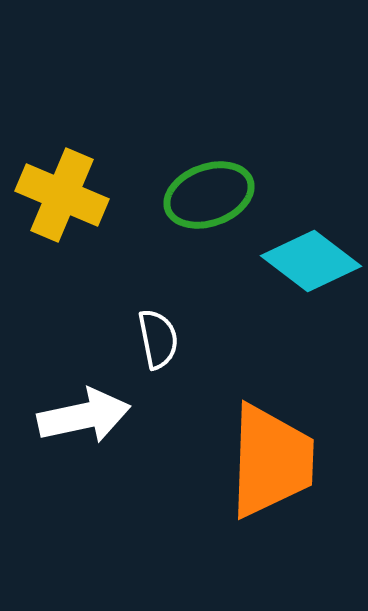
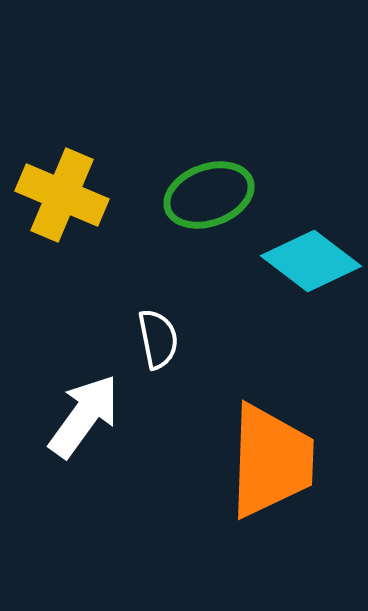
white arrow: rotated 42 degrees counterclockwise
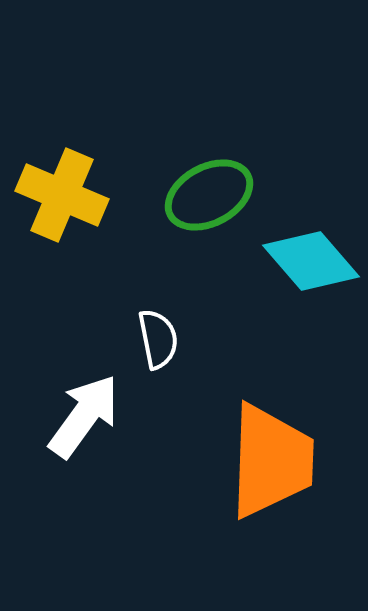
green ellipse: rotated 8 degrees counterclockwise
cyan diamond: rotated 12 degrees clockwise
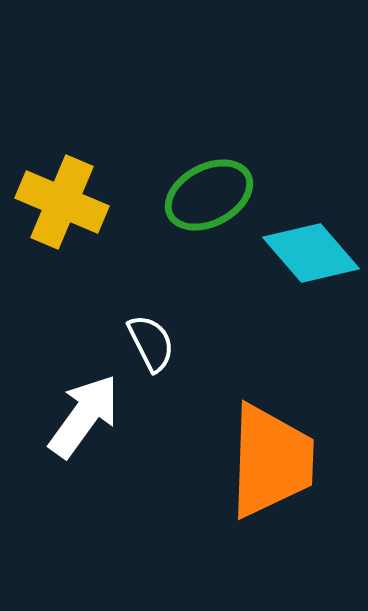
yellow cross: moved 7 px down
cyan diamond: moved 8 px up
white semicircle: moved 7 px left, 4 px down; rotated 16 degrees counterclockwise
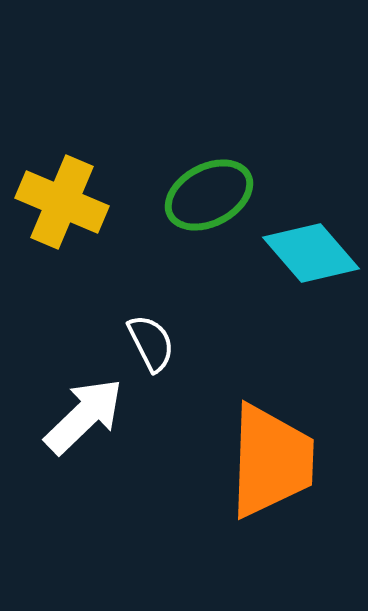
white arrow: rotated 10 degrees clockwise
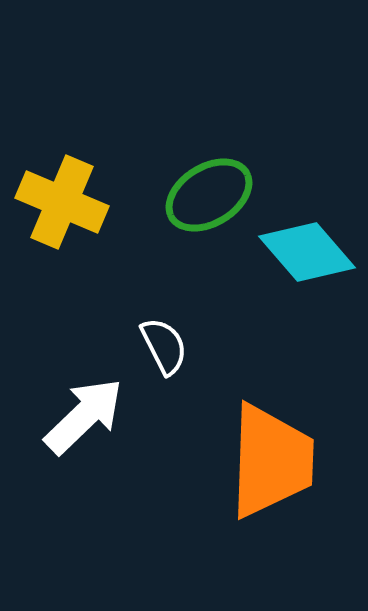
green ellipse: rotated 4 degrees counterclockwise
cyan diamond: moved 4 px left, 1 px up
white semicircle: moved 13 px right, 3 px down
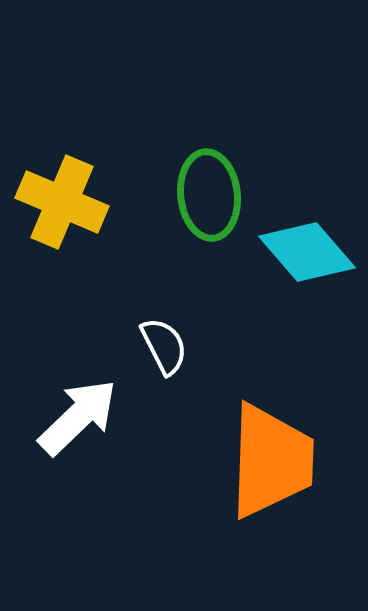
green ellipse: rotated 64 degrees counterclockwise
white arrow: moved 6 px left, 1 px down
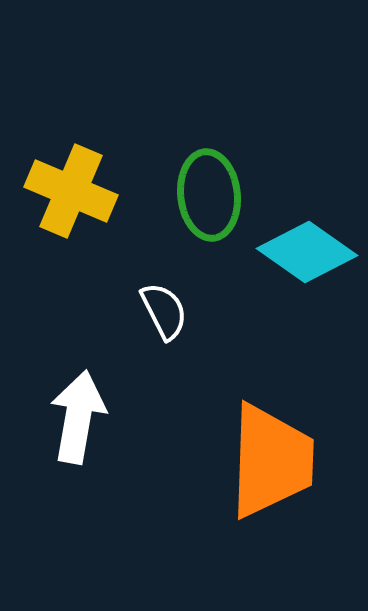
yellow cross: moved 9 px right, 11 px up
cyan diamond: rotated 14 degrees counterclockwise
white semicircle: moved 35 px up
white arrow: rotated 36 degrees counterclockwise
